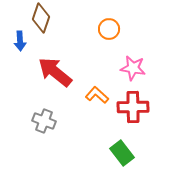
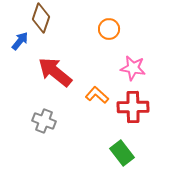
blue arrow: rotated 138 degrees counterclockwise
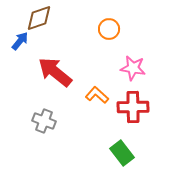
brown diamond: moved 2 px left; rotated 52 degrees clockwise
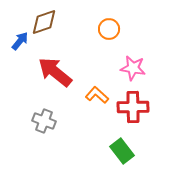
brown diamond: moved 5 px right, 4 px down
green rectangle: moved 2 px up
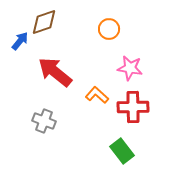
pink star: moved 3 px left
